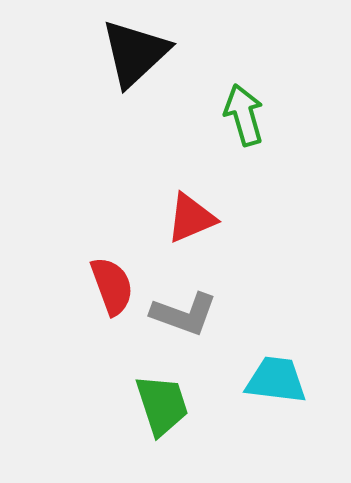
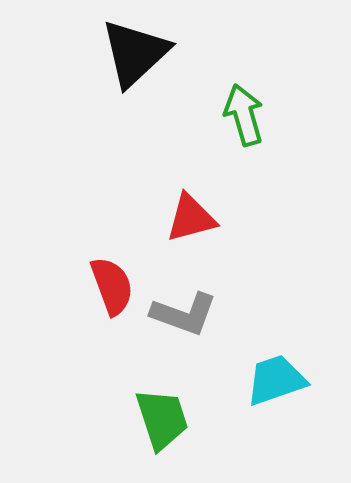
red triangle: rotated 8 degrees clockwise
cyan trapezoid: rotated 26 degrees counterclockwise
green trapezoid: moved 14 px down
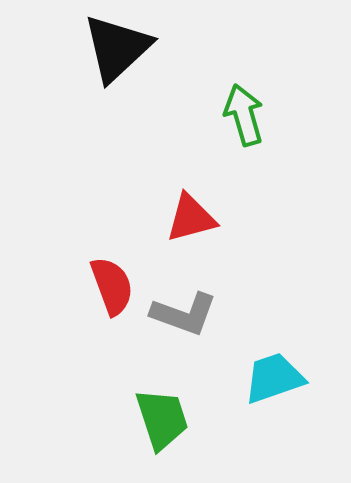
black triangle: moved 18 px left, 5 px up
cyan trapezoid: moved 2 px left, 2 px up
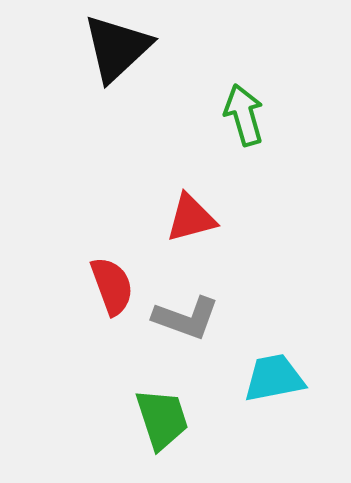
gray L-shape: moved 2 px right, 4 px down
cyan trapezoid: rotated 8 degrees clockwise
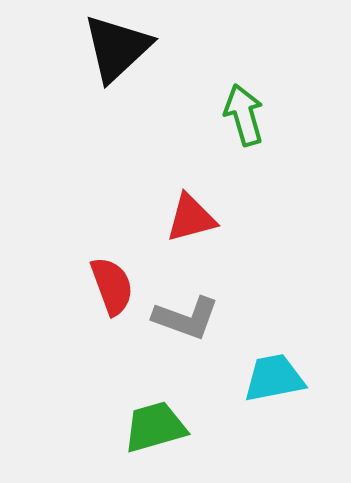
green trapezoid: moved 7 px left, 8 px down; rotated 88 degrees counterclockwise
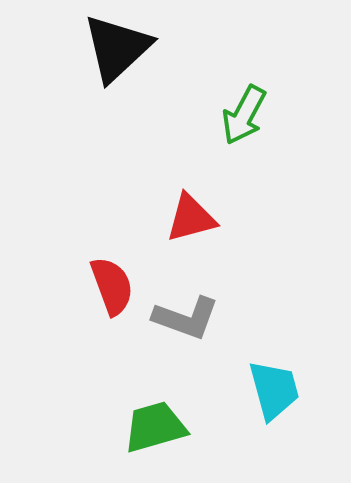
green arrow: rotated 136 degrees counterclockwise
cyan trapezoid: moved 12 px down; rotated 86 degrees clockwise
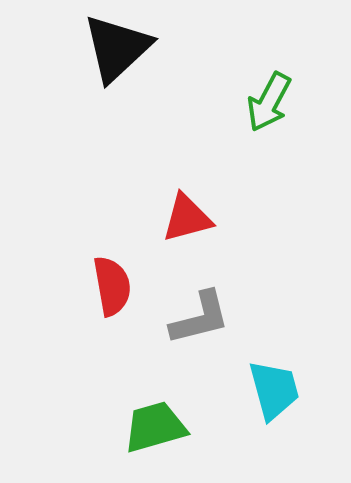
green arrow: moved 25 px right, 13 px up
red triangle: moved 4 px left
red semicircle: rotated 10 degrees clockwise
gray L-shape: moved 14 px right; rotated 34 degrees counterclockwise
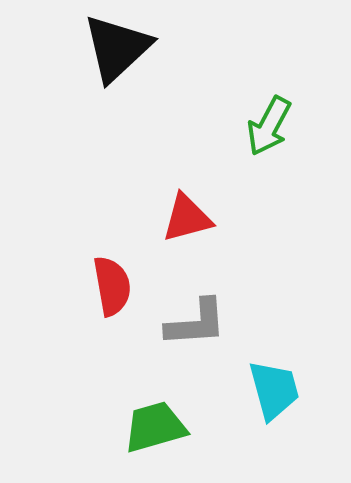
green arrow: moved 24 px down
gray L-shape: moved 4 px left, 5 px down; rotated 10 degrees clockwise
